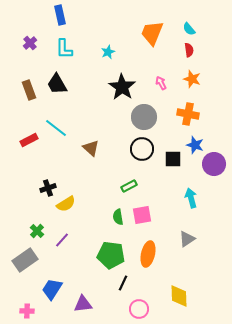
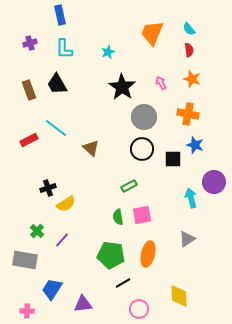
purple cross: rotated 24 degrees clockwise
purple circle: moved 18 px down
gray rectangle: rotated 45 degrees clockwise
black line: rotated 35 degrees clockwise
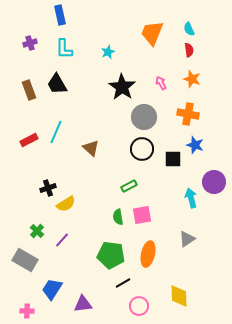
cyan semicircle: rotated 16 degrees clockwise
cyan line: moved 4 px down; rotated 75 degrees clockwise
gray rectangle: rotated 20 degrees clockwise
pink circle: moved 3 px up
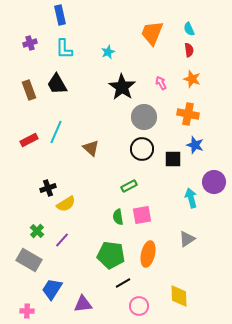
gray rectangle: moved 4 px right
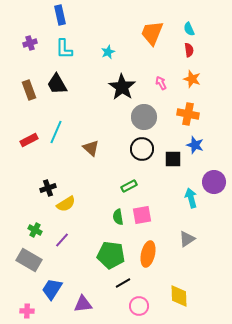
green cross: moved 2 px left, 1 px up; rotated 16 degrees counterclockwise
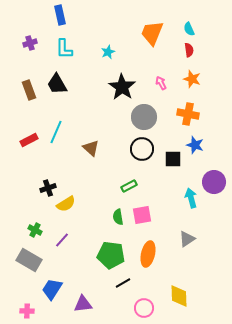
pink circle: moved 5 px right, 2 px down
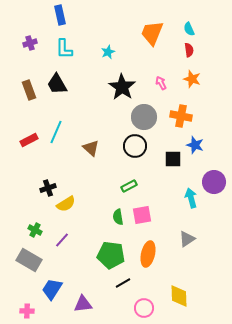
orange cross: moved 7 px left, 2 px down
black circle: moved 7 px left, 3 px up
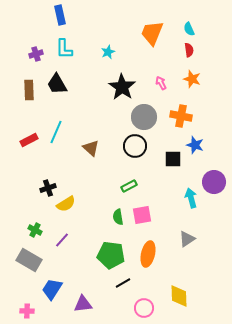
purple cross: moved 6 px right, 11 px down
brown rectangle: rotated 18 degrees clockwise
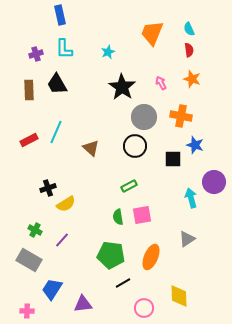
orange ellipse: moved 3 px right, 3 px down; rotated 10 degrees clockwise
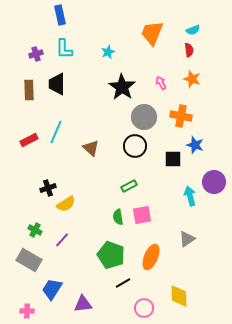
cyan semicircle: moved 4 px right, 1 px down; rotated 88 degrees counterclockwise
black trapezoid: rotated 30 degrees clockwise
cyan arrow: moved 1 px left, 2 px up
green pentagon: rotated 12 degrees clockwise
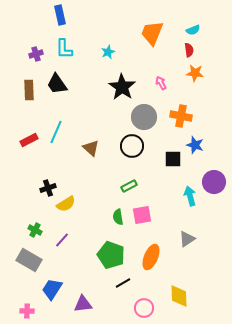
orange star: moved 3 px right, 6 px up; rotated 12 degrees counterclockwise
black trapezoid: rotated 35 degrees counterclockwise
black circle: moved 3 px left
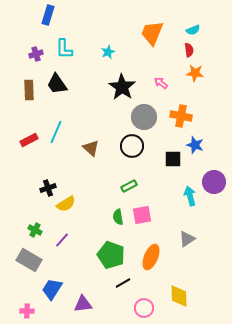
blue rectangle: moved 12 px left; rotated 30 degrees clockwise
pink arrow: rotated 24 degrees counterclockwise
